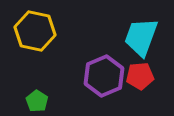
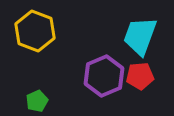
yellow hexagon: rotated 9 degrees clockwise
cyan trapezoid: moved 1 px left, 1 px up
green pentagon: rotated 15 degrees clockwise
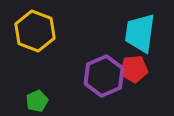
cyan trapezoid: moved 3 px up; rotated 12 degrees counterclockwise
red pentagon: moved 6 px left, 7 px up
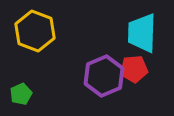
cyan trapezoid: moved 2 px right; rotated 6 degrees counterclockwise
green pentagon: moved 16 px left, 7 px up
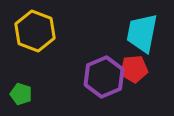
cyan trapezoid: rotated 9 degrees clockwise
purple hexagon: moved 1 px down
green pentagon: rotated 30 degrees counterclockwise
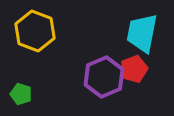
red pentagon: rotated 16 degrees counterclockwise
